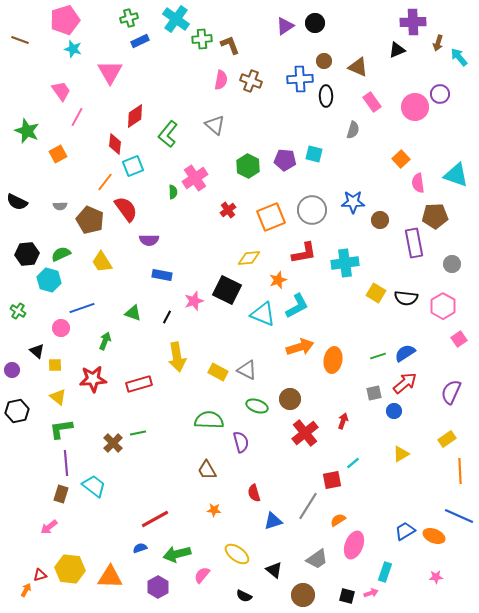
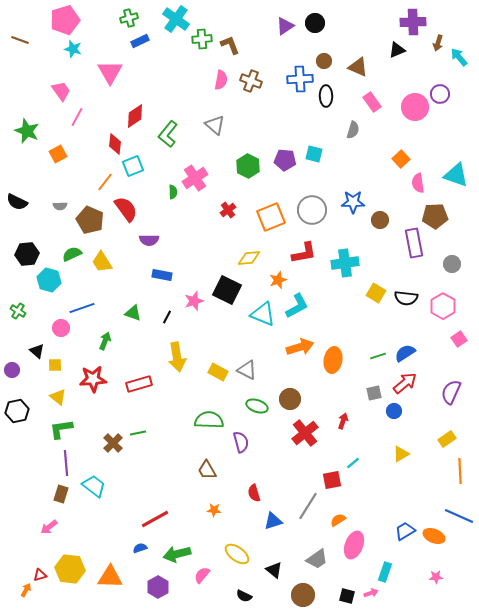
green semicircle at (61, 254): moved 11 px right
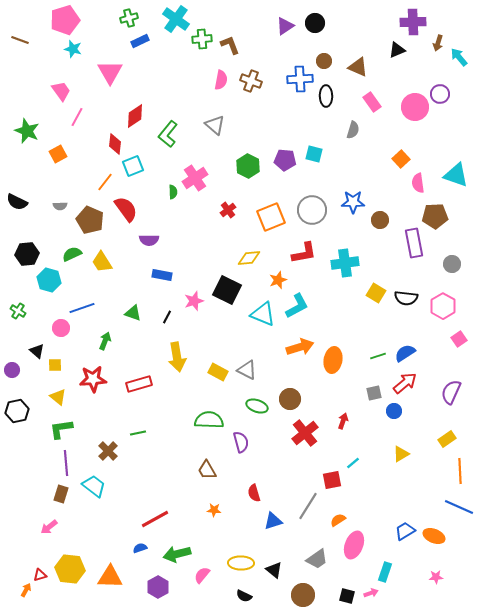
brown cross at (113, 443): moved 5 px left, 8 px down
blue line at (459, 516): moved 9 px up
yellow ellipse at (237, 554): moved 4 px right, 9 px down; rotated 35 degrees counterclockwise
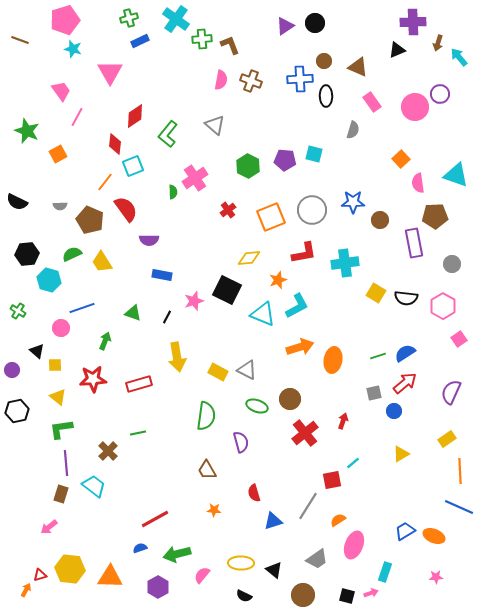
green semicircle at (209, 420): moved 3 px left, 4 px up; rotated 96 degrees clockwise
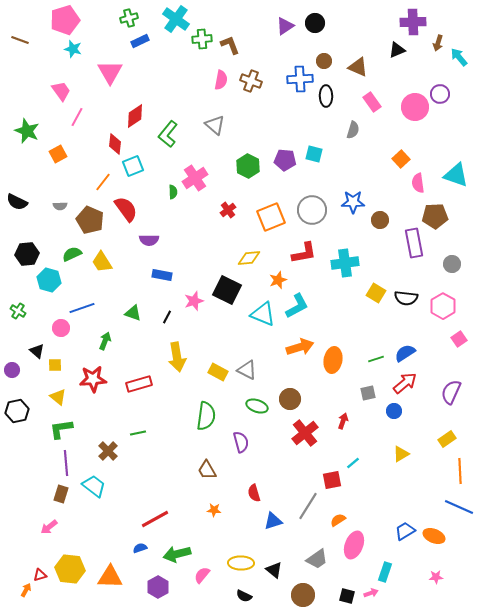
orange line at (105, 182): moved 2 px left
green line at (378, 356): moved 2 px left, 3 px down
gray square at (374, 393): moved 6 px left
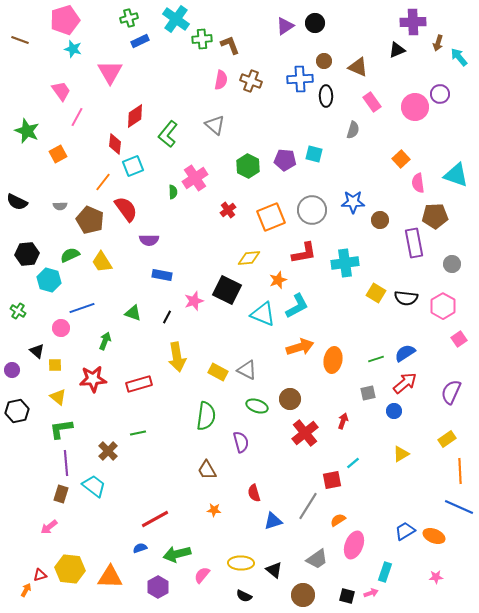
green semicircle at (72, 254): moved 2 px left, 1 px down
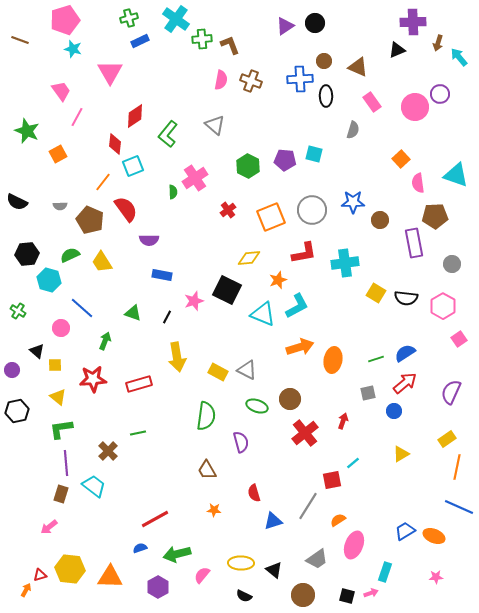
blue line at (82, 308): rotated 60 degrees clockwise
orange line at (460, 471): moved 3 px left, 4 px up; rotated 15 degrees clockwise
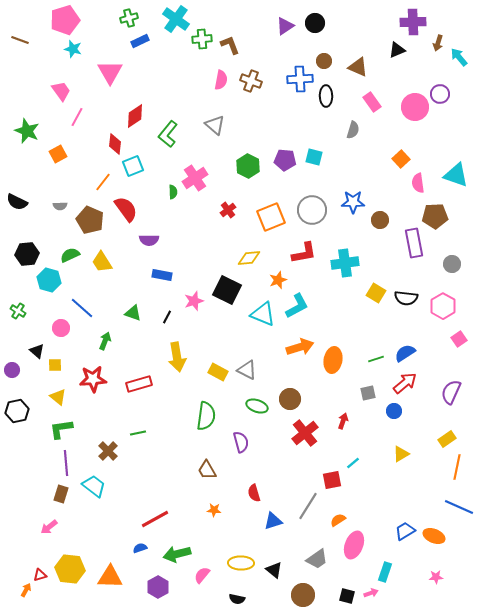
cyan square at (314, 154): moved 3 px down
black semicircle at (244, 596): moved 7 px left, 3 px down; rotated 14 degrees counterclockwise
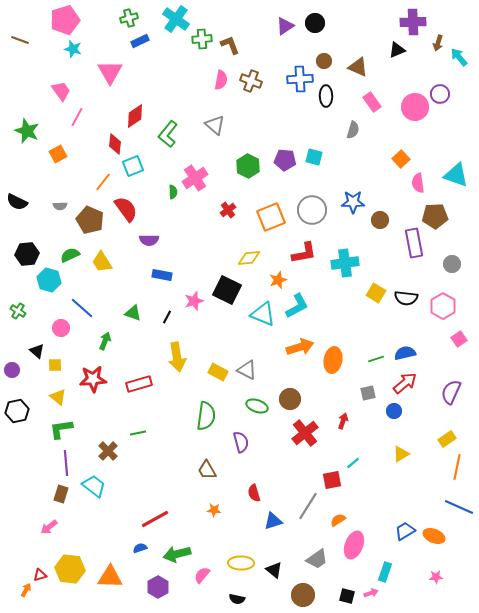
blue semicircle at (405, 353): rotated 20 degrees clockwise
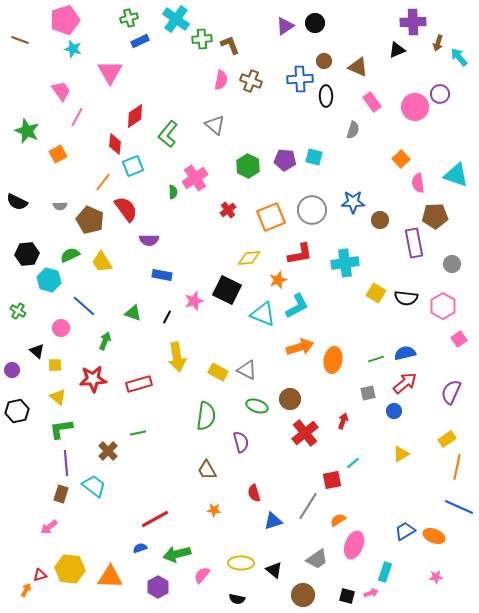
red L-shape at (304, 253): moved 4 px left, 1 px down
blue line at (82, 308): moved 2 px right, 2 px up
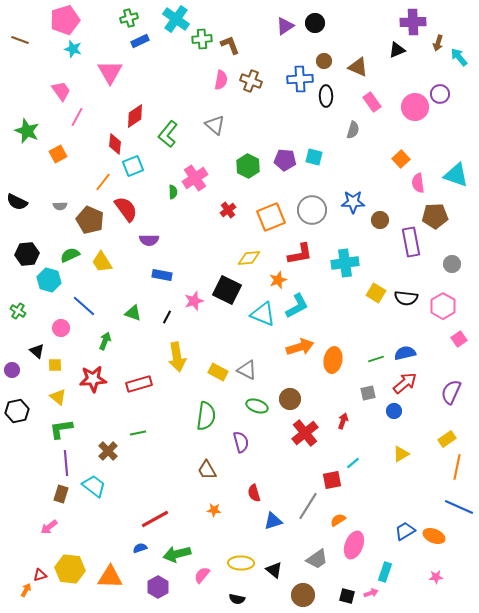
purple rectangle at (414, 243): moved 3 px left, 1 px up
